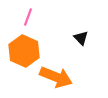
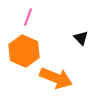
orange arrow: moved 1 px down
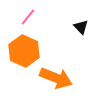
pink line: rotated 18 degrees clockwise
black triangle: moved 11 px up
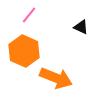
pink line: moved 1 px right, 2 px up
black triangle: rotated 21 degrees counterclockwise
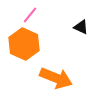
pink line: moved 1 px right
orange hexagon: moved 7 px up
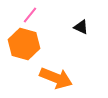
orange hexagon: rotated 8 degrees counterclockwise
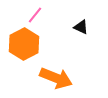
pink line: moved 5 px right
orange hexagon: rotated 16 degrees clockwise
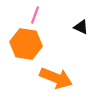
pink line: rotated 18 degrees counterclockwise
orange hexagon: moved 2 px right; rotated 24 degrees counterclockwise
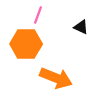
pink line: moved 3 px right
orange hexagon: rotated 8 degrees counterclockwise
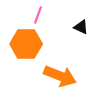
orange arrow: moved 4 px right, 2 px up
